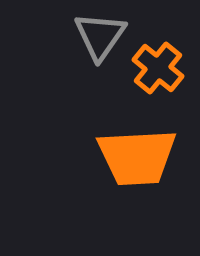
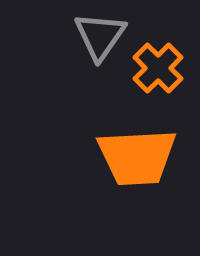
orange cross: rotated 6 degrees clockwise
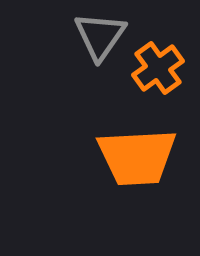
orange cross: rotated 9 degrees clockwise
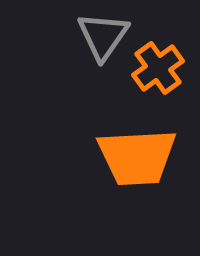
gray triangle: moved 3 px right
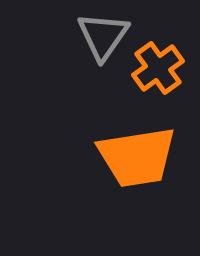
orange trapezoid: rotated 6 degrees counterclockwise
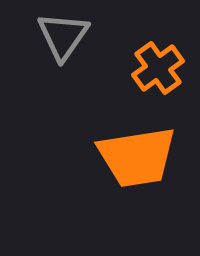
gray triangle: moved 40 px left
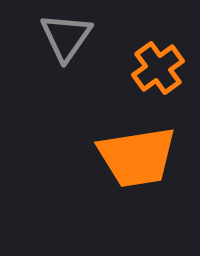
gray triangle: moved 3 px right, 1 px down
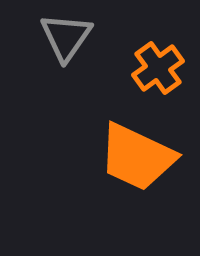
orange trapezoid: rotated 34 degrees clockwise
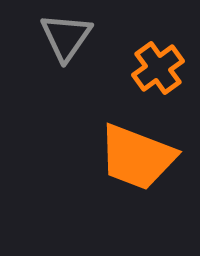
orange trapezoid: rotated 4 degrees counterclockwise
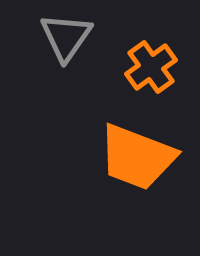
orange cross: moved 7 px left, 1 px up
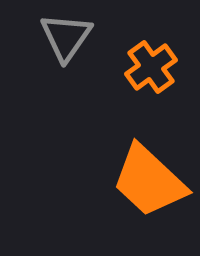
orange trapezoid: moved 12 px right, 24 px down; rotated 22 degrees clockwise
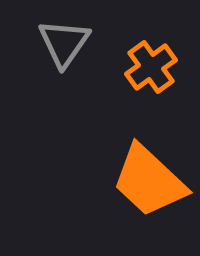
gray triangle: moved 2 px left, 6 px down
